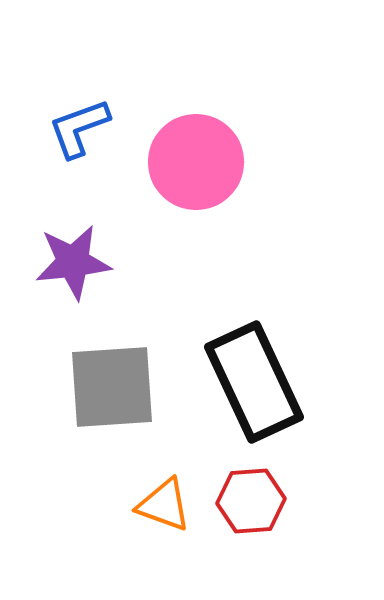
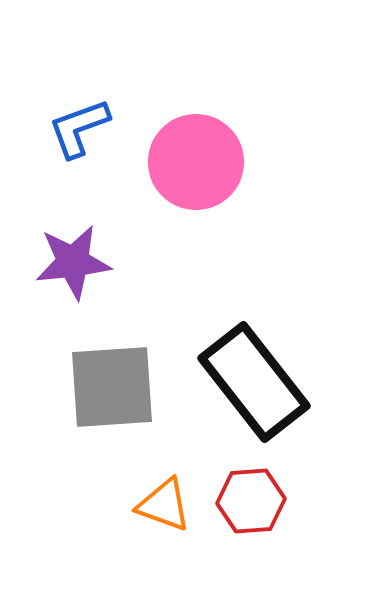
black rectangle: rotated 13 degrees counterclockwise
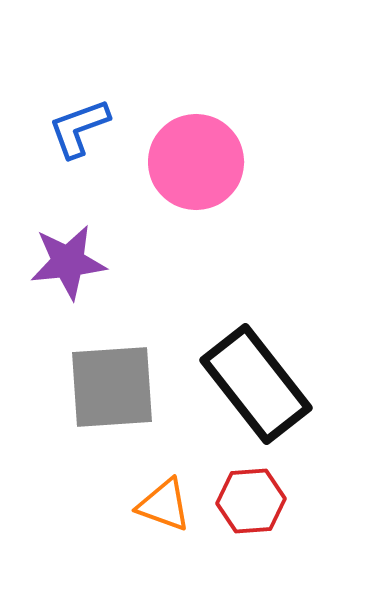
purple star: moved 5 px left
black rectangle: moved 2 px right, 2 px down
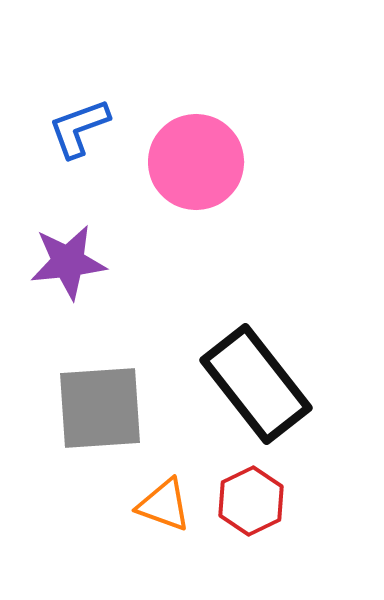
gray square: moved 12 px left, 21 px down
red hexagon: rotated 22 degrees counterclockwise
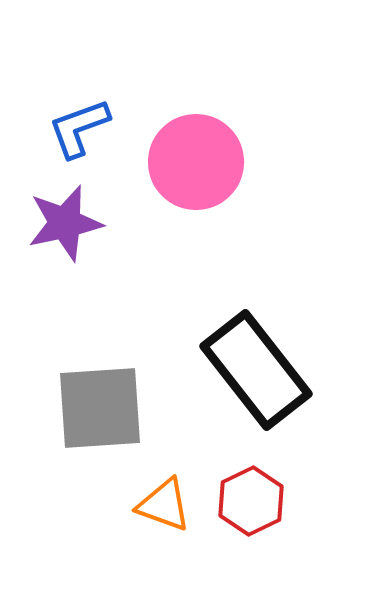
purple star: moved 3 px left, 39 px up; rotated 6 degrees counterclockwise
black rectangle: moved 14 px up
